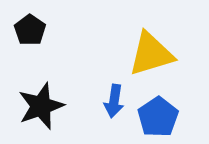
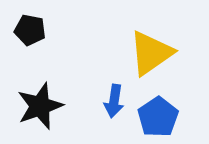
black pentagon: rotated 24 degrees counterclockwise
yellow triangle: moved 1 px up; rotated 18 degrees counterclockwise
black star: moved 1 px left
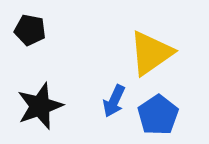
blue arrow: rotated 16 degrees clockwise
blue pentagon: moved 2 px up
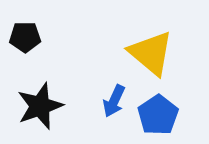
black pentagon: moved 5 px left, 7 px down; rotated 12 degrees counterclockwise
yellow triangle: rotated 45 degrees counterclockwise
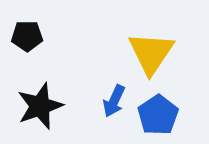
black pentagon: moved 2 px right, 1 px up
yellow triangle: rotated 24 degrees clockwise
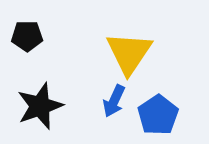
yellow triangle: moved 22 px left
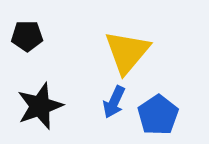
yellow triangle: moved 2 px left, 1 px up; rotated 6 degrees clockwise
blue arrow: moved 1 px down
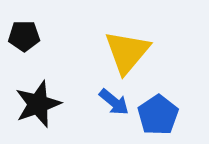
black pentagon: moved 3 px left
blue arrow: rotated 76 degrees counterclockwise
black star: moved 2 px left, 2 px up
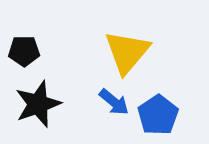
black pentagon: moved 15 px down
